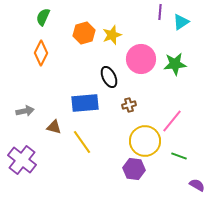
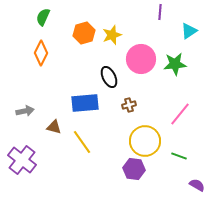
cyan triangle: moved 8 px right, 9 px down
pink line: moved 8 px right, 7 px up
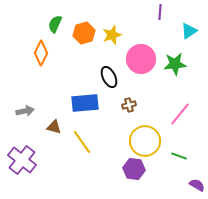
green semicircle: moved 12 px right, 7 px down
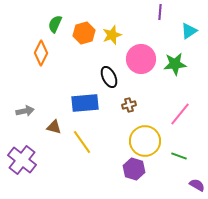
purple hexagon: rotated 10 degrees clockwise
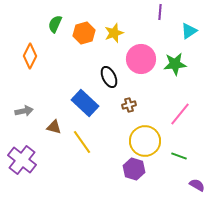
yellow star: moved 2 px right, 2 px up
orange diamond: moved 11 px left, 3 px down
blue rectangle: rotated 48 degrees clockwise
gray arrow: moved 1 px left
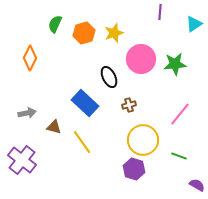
cyan triangle: moved 5 px right, 7 px up
orange diamond: moved 2 px down
gray arrow: moved 3 px right, 2 px down
yellow circle: moved 2 px left, 1 px up
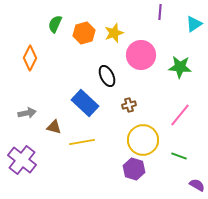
pink circle: moved 4 px up
green star: moved 5 px right, 3 px down; rotated 10 degrees clockwise
black ellipse: moved 2 px left, 1 px up
pink line: moved 1 px down
yellow line: rotated 65 degrees counterclockwise
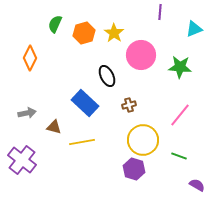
cyan triangle: moved 5 px down; rotated 12 degrees clockwise
yellow star: rotated 18 degrees counterclockwise
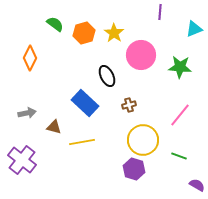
green semicircle: rotated 102 degrees clockwise
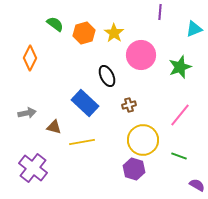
green star: rotated 25 degrees counterclockwise
purple cross: moved 11 px right, 8 px down
